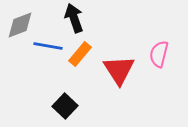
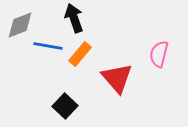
red triangle: moved 2 px left, 8 px down; rotated 8 degrees counterclockwise
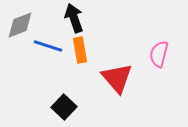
blue line: rotated 8 degrees clockwise
orange rectangle: moved 4 px up; rotated 50 degrees counterclockwise
black square: moved 1 px left, 1 px down
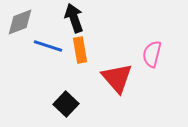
gray diamond: moved 3 px up
pink semicircle: moved 7 px left
black square: moved 2 px right, 3 px up
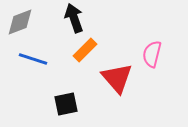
blue line: moved 15 px left, 13 px down
orange rectangle: moved 5 px right; rotated 55 degrees clockwise
black square: rotated 35 degrees clockwise
